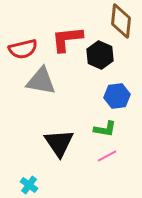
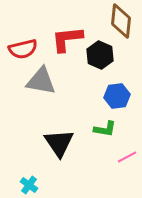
pink line: moved 20 px right, 1 px down
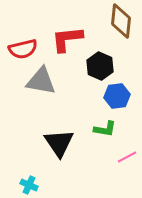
black hexagon: moved 11 px down
cyan cross: rotated 12 degrees counterclockwise
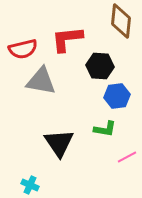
black hexagon: rotated 20 degrees counterclockwise
cyan cross: moved 1 px right
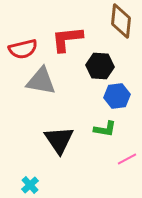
black triangle: moved 3 px up
pink line: moved 2 px down
cyan cross: rotated 24 degrees clockwise
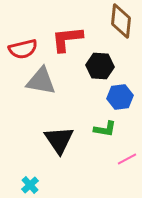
blue hexagon: moved 3 px right, 1 px down
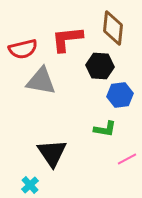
brown diamond: moved 8 px left, 7 px down
blue hexagon: moved 2 px up
black triangle: moved 7 px left, 13 px down
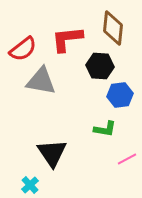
red semicircle: rotated 24 degrees counterclockwise
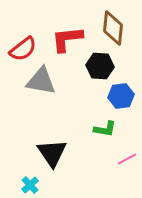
blue hexagon: moved 1 px right, 1 px down
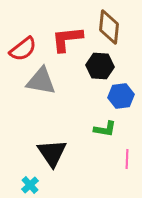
brown diamond: moved 4 px left, 1 px up
pink line: rotated 60 degrees counterclockwise
